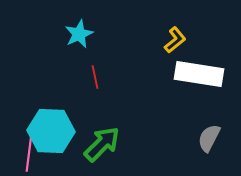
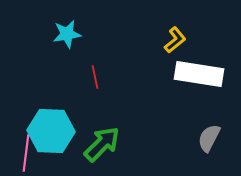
cyan star: moved 12 px left; rotated 16 degrees clockwise
pink line: moved 3 px left
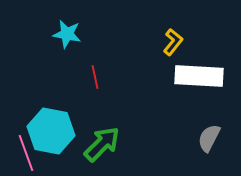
cyan star: rotated 20 degrees clockwise
yellow L-shape: moved 2 px left, 2 px down; rotated 12 degrees counterclockwise
white rectangle: moved 2 px down; rotated 6 degrees counterclockwise
cyan hexagon: rotated 9 degrees clockwise
pink line: rotated 27 degrees counterclockwise
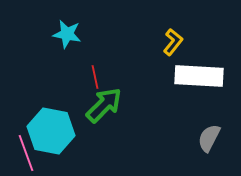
green arrow: moved 2 px right, 39 px up
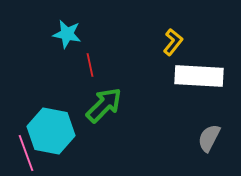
red line: moved 5 px left, 12 px up
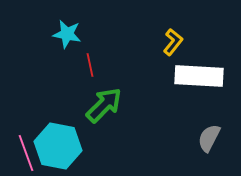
cyan hexagon: moved 7 px right, 15 px down
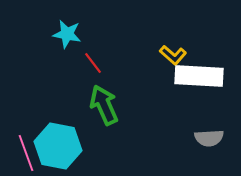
yellow L-shape: moved 13 px down; rotated 92 degrees clockwise
red line: moved 3 px right, 2 px up; rotated 25 degrees counterclockwise
green arrow: rotated 69 degrees counterclockwise
gray semicircle: rotated 120 degrees counterclockwise
